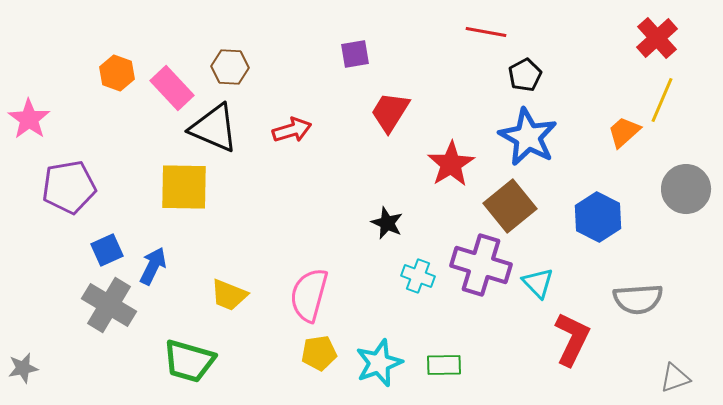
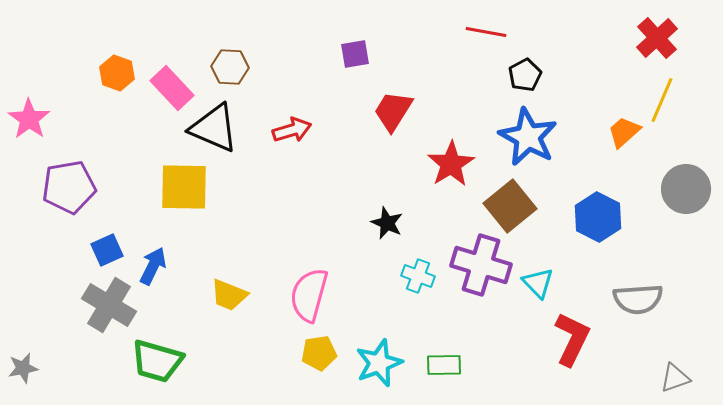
red trapezoid: moved 3 px right, 1 px up
green trapezoid: moved 32 px left
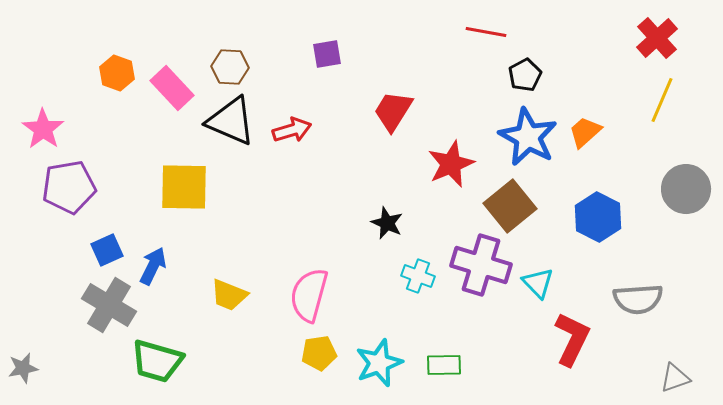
purple square: moved 28 px left
pink star: moved 14 px right, 10 px down
black triangle: moved 17 px right, 7 px up
orange trapezoid: moved 39 px left
red star: rotated 9 degrees clockwise
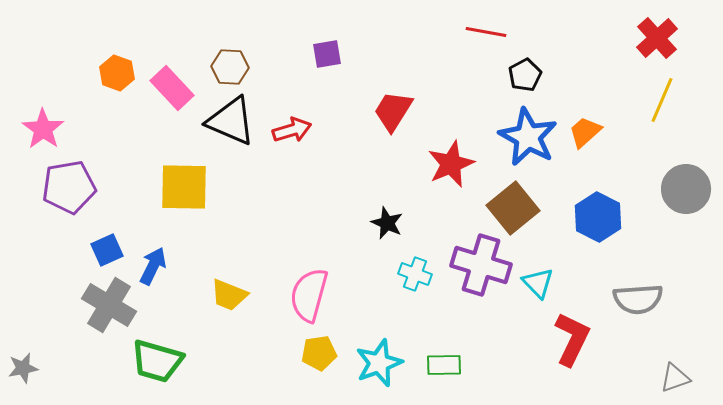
brown square: moved 3 px right, 2 px down
cyan cross: moved 3 px left, 2 px up
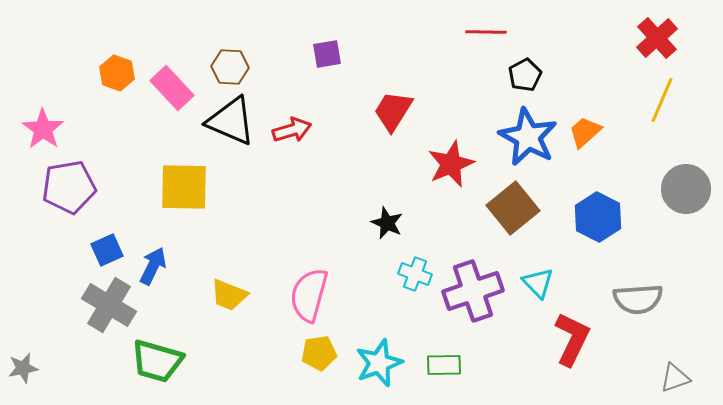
red line: rotated 9 degrees counterclockwise
purple cross: moved 8 px left, 26 px down; rotated 36 degrees counterclockwise
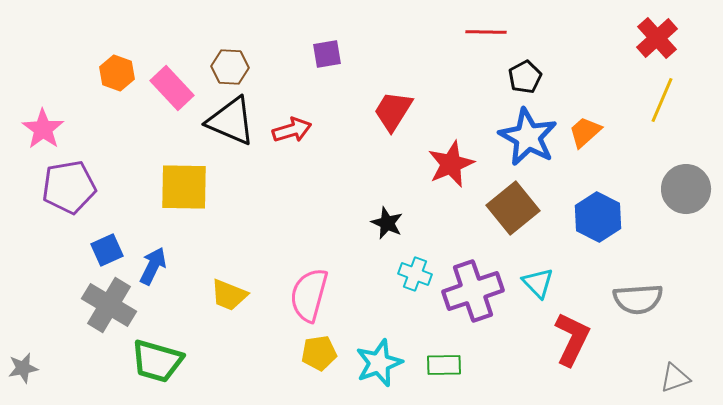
black pentagon: moved 2 px down
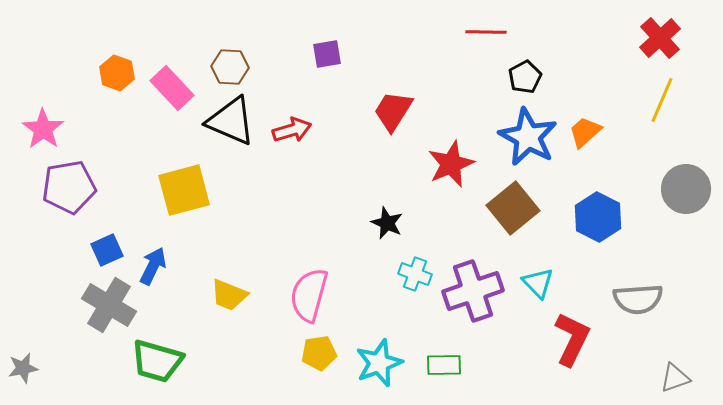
red cross: moved 3 px right
yellow square: moved 3 px down; rotated 16 degrees counterclockwise
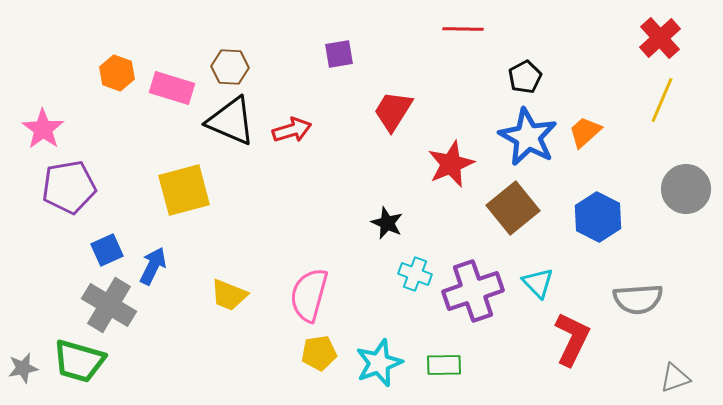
red line: moved 23 px left, 3 px up
purple square: moved 12 px right
pink rectangle: rotated 30 degrees counterclockwise
green trapezoid: moved 78 px left
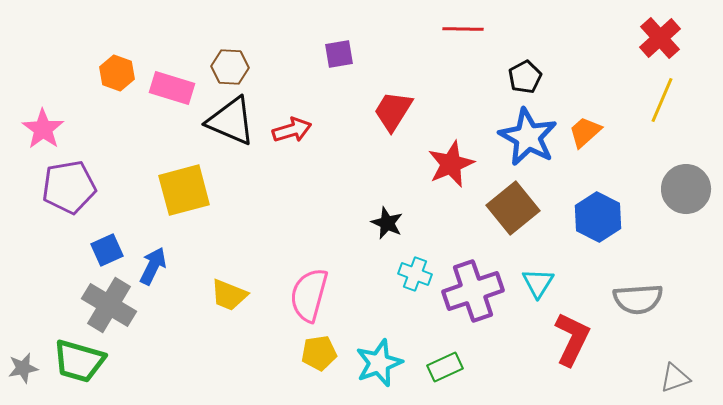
cyan triangle: rotated 16 degrees clockwise
green rectangle: moved 1 px right, 2 px down; rotated 24 degrees counterclockwise
